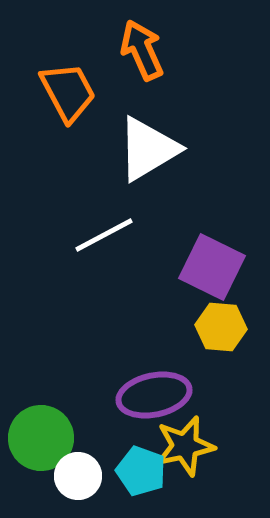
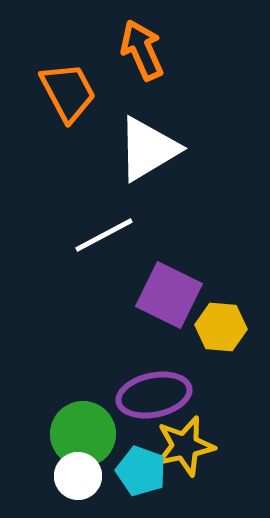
purple square: moved 43 px left, 28 px down
green circle: moved 42 px right, 4 px up
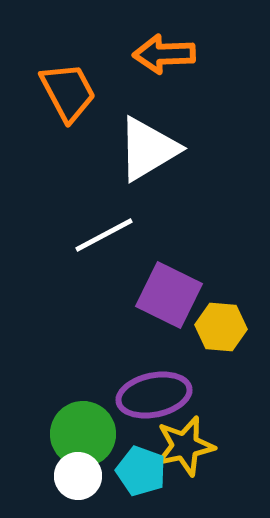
orange arrow: moved 22 px right, 4 px down; rotated 68 degrees counterclockwise
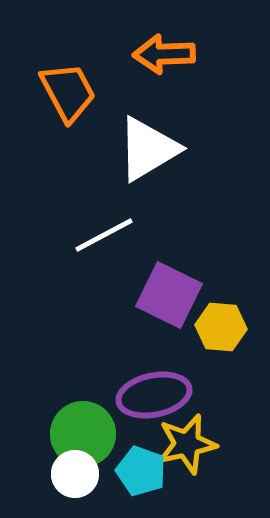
yellow star: moved 2 px right, 2 px up
white circle: moved 3 px left, 2 px up
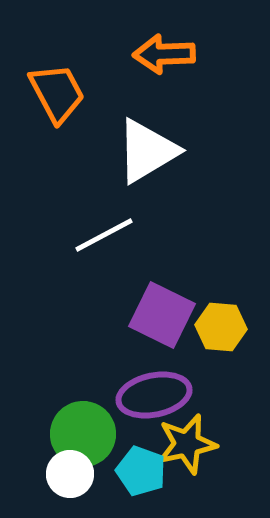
orange trapezoid: moved 11 px left, 1 px down
white triangle: moved 1 px left, 2 px down
purple square: moved 7 px left, 20 px down
white circle: moved 5 px left
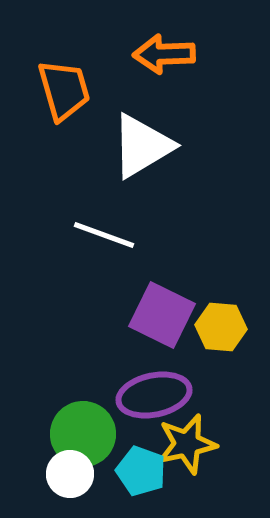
orange trapezoid: moved 7 px right, 3 px up; rotated 12 degrees clockwise
white triangle: moved 5 px left, 5 px up
white line: rotated 48 degrees clockwise
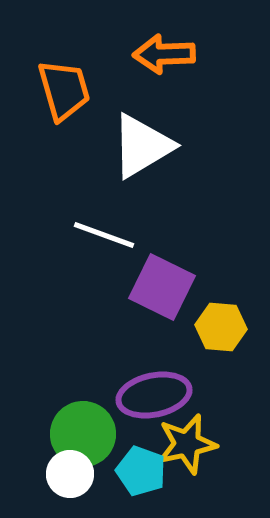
purple square: moved 28 px up
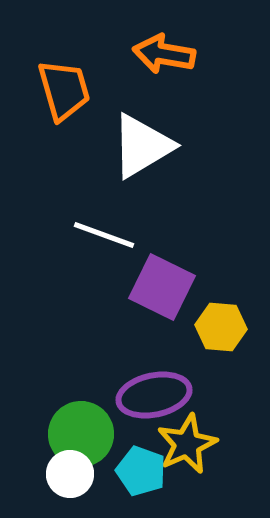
orange arrow: rotated 12 degrees clockwise
green circle: moved 2 px left
yellow star: rotated 12 degrees counterclockwise
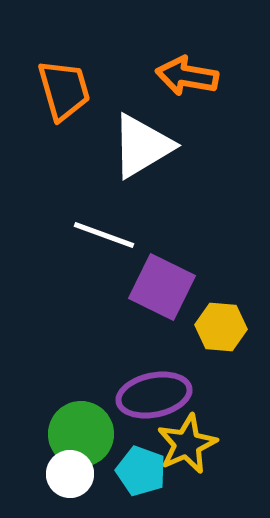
orange arrow: moved 23 px right, 22 px down
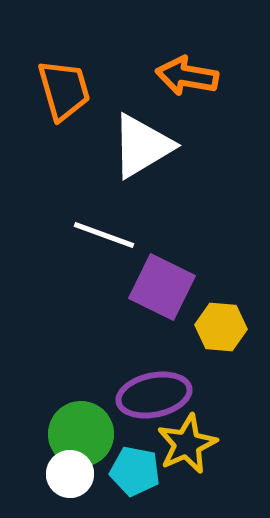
cyan pentagon: moved 6 px left; rotated 9 degrees counterclockwise
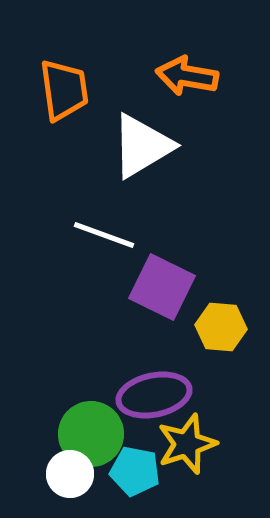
orange trapezoid: rotated 8 degrees clockwise
green circle: moved 10 px right
yellow star: rotated 6 degrees clockwise
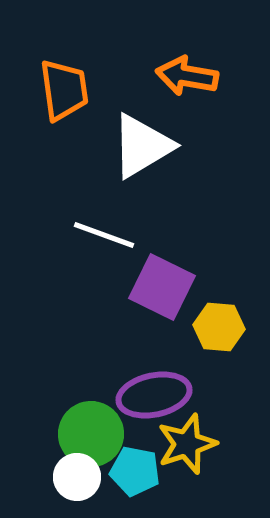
yellow hexagon: moved 2 px left
white circle: moved 7 px right, 3 px down
